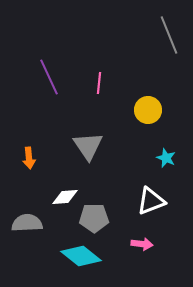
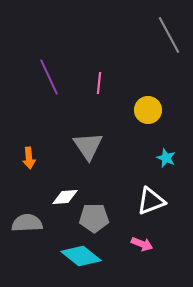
gray line: rotated 6 degrees counterclockwise
pink arrow: rotated 15 degrees clockwise
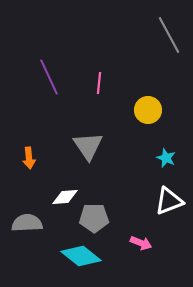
white triangle: moved 18 px right
pink arrow: moved 1 px left, 1 px up
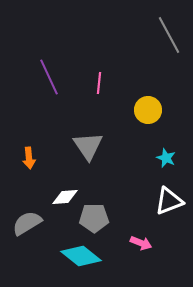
gray semicircle: rotated 28 degrees counterclockwise
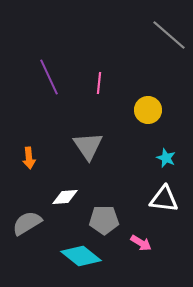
gray line: rotated 21 degrees counterclockwise
white triangle: moved 5 px left, 2 px up; rotated 28 degrees clockwise
gray pentagon: moved 10 px right, 2 px down
pink arrow: rotated 10 degrees clockwise
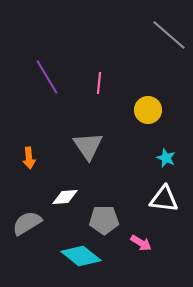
purple line: moved 2 px left; rotated 6 degrees counterclockwise
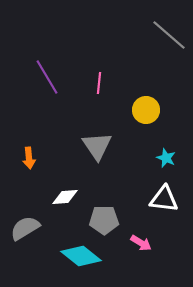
yellow circle: moved 2 px left
gray triangle: moved 9 px right
gray semicircle: moved 2 px left, 5 px down
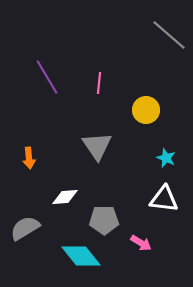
cyan diamond: rotated 12 degrees clockwise
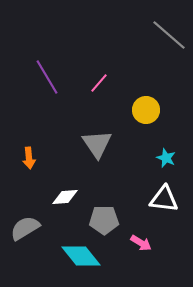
pink line: rotated 35 degrees clockwise
gray triangle: moved 2 px up
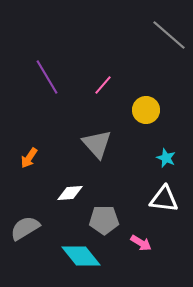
pink line: moved 4 px right, 2 px down
gray triangle: rotated 8 degrees counterclockwise
orange arrow: rotated 40 degrees clockwise
white diamond: moved 5 px right, 4 px up
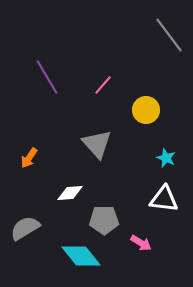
gray line: rotated 12 degrees clockwise
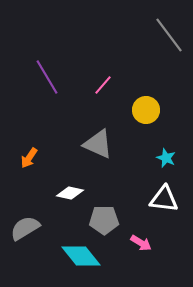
gray triangle: moved 1 px right; rotated 24 degrees counterclockwise
white diamond: rotated 16 degrees clockwise
